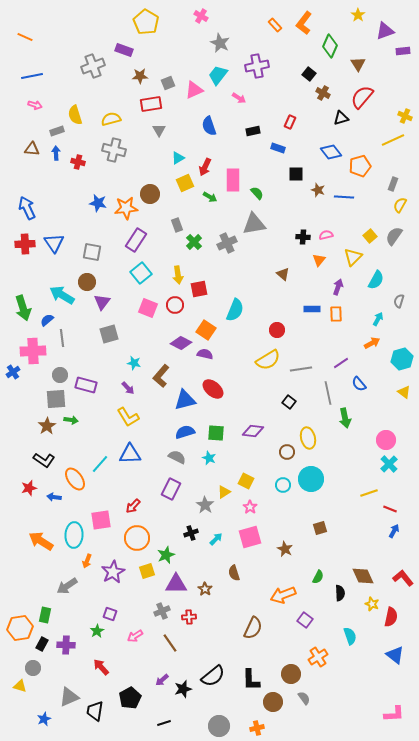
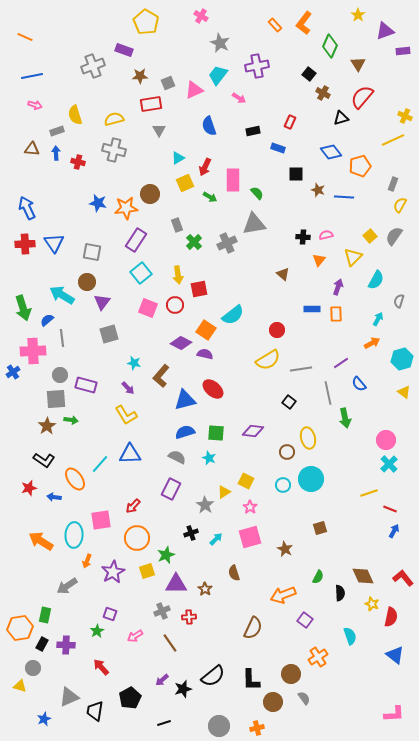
yellow semicircle at (111, 119): moved 3 px right
cyan semicircle at (235, 310): moved 2 px left, 5 px down; rotated 30 degrees clockwise
yellow L-shape at (128, 417): moved 2 px left, 2 px up
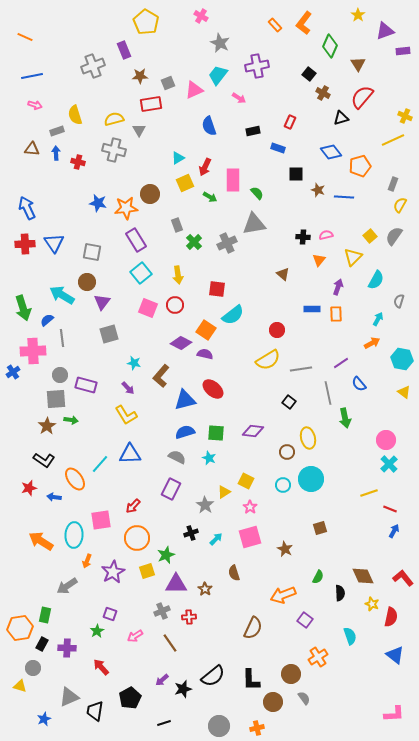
purple rectangle at (124, 50): rotated 48 degrees clockwise
gray triangle at (159, 130): moved 20 px left
purple rectangle at (136, 240): rotated 65 degrees counterclockwise
red square at (199, 289): moved 18 px right; rotated 18 degrees clockwise
cyan hexagon at (402, 359): rotated 25 degrees clockwise
purple cross at (66, 645): moved 1 px right, 3 px down
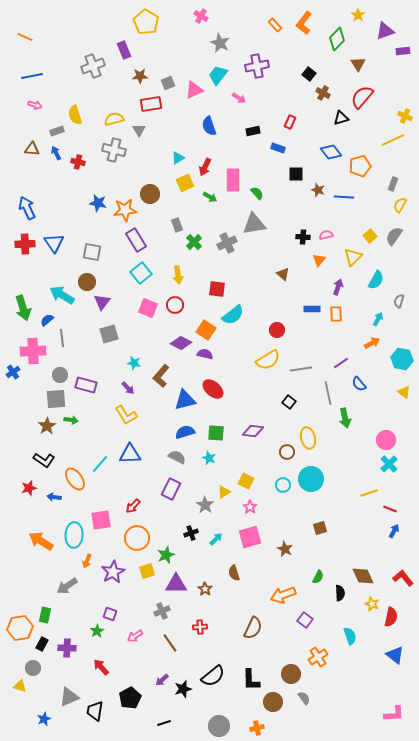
green diamond at (330, 46): moved 7 px right, 7 px up; rotated 20 degrees clockwise
blue arrow at (56, 153): rotated 24 degrees counterclockwise
orange star at (126, 208): moved 1 px left, 2 px down
red cross at (189, 617): moved 11 px right, 10 px down
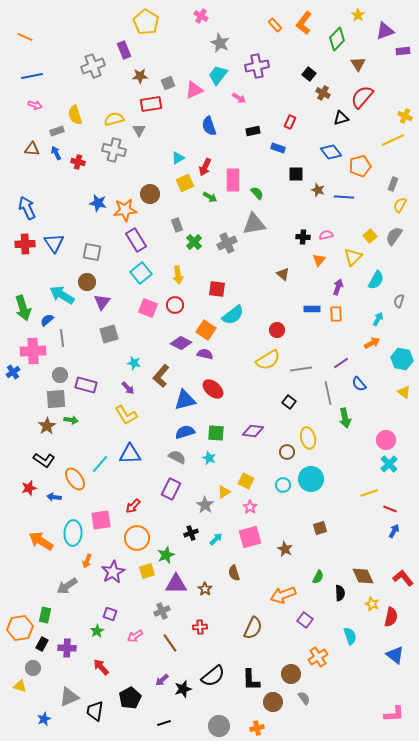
cyan ellipse at (74, 535): moved 1 px left, 2 px up
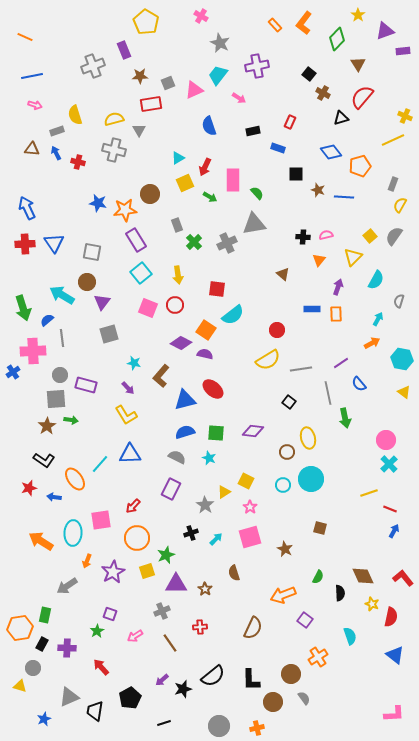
brown square at (320, 528): rotated 32 degrees clockwise
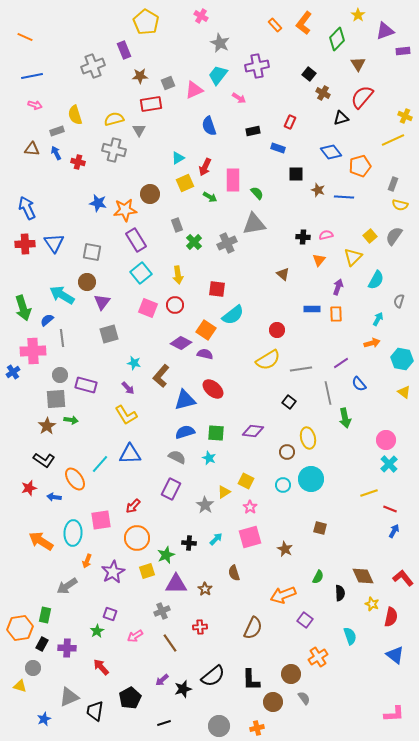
yellow semicircle at (400, 205): rotated 105 degrees counterclockwise
orange arrow at (372, 343): rotated 14 degrees clockwise
black cross at (191, 533): moved 2 px left, 10 px down; rotated 24 degrees clockwise
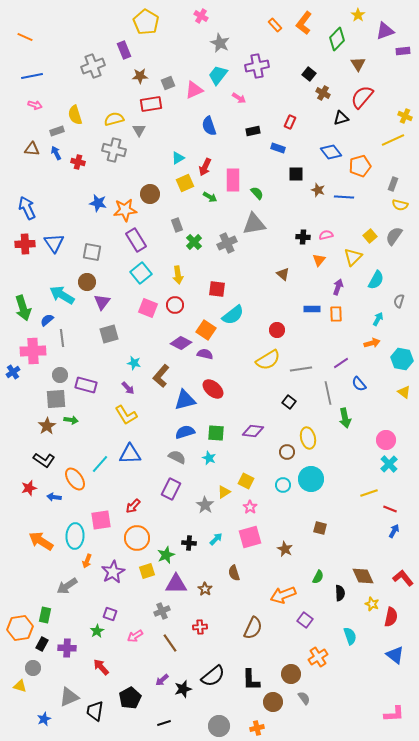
cyan ellipse at (73, 533): moved 2 px right, 3 px down
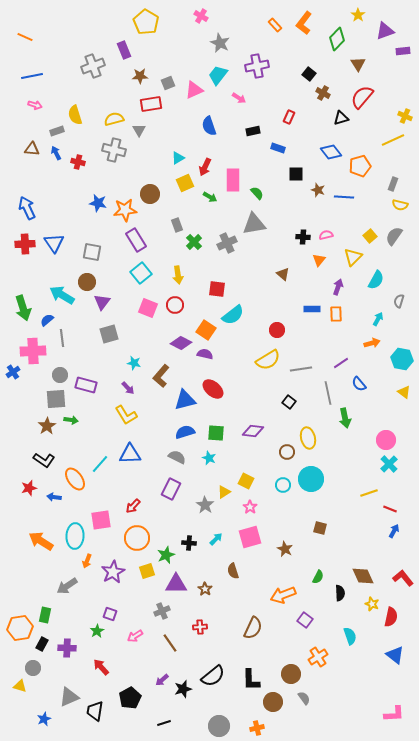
red rectangle at (290, 122): moved 1 px left, 5 px up
brown semicircle at (234, 573): moved 1 px left, 2 px up
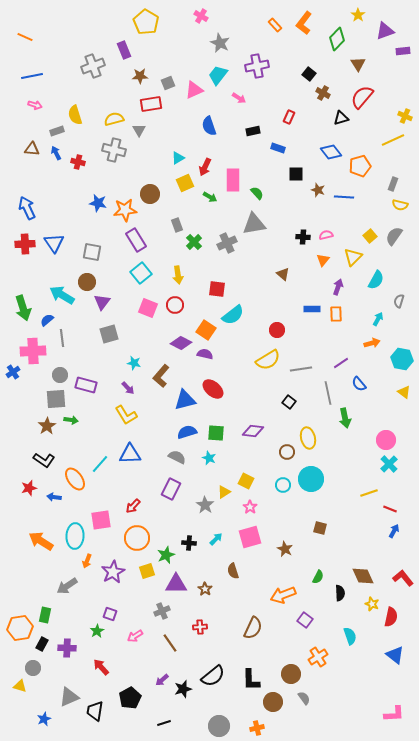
orange triangle at (319, 260): moved 4 px right
blue semicircle at (185, 432): moved 2 px right
